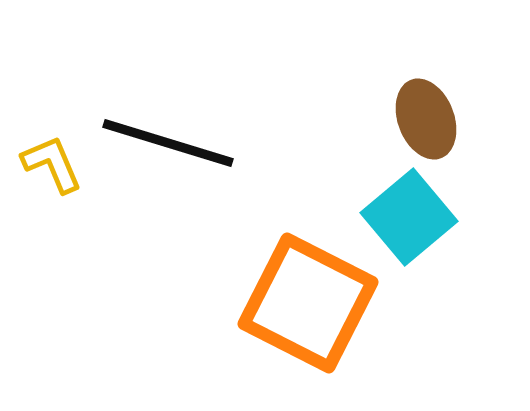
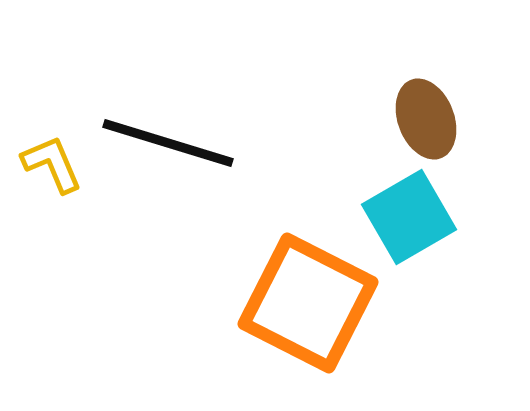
cyan square: rotated 10 degrees clockwise
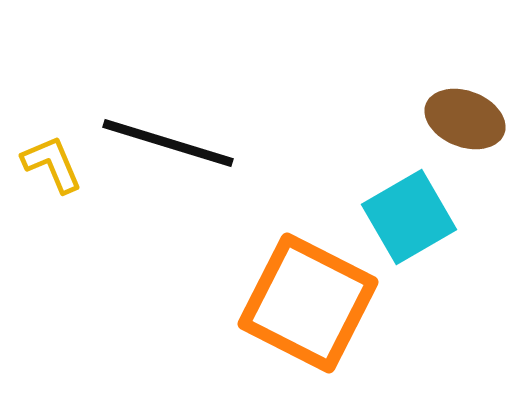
brown ellipse: moved 39 px right; rotated 48 degrees counterclockwise
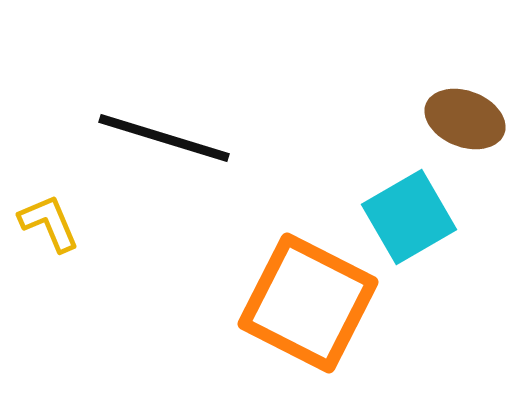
black line: moved 4 px left, 5 px up
yellow L-shape: moved 3 px left, 59 px down
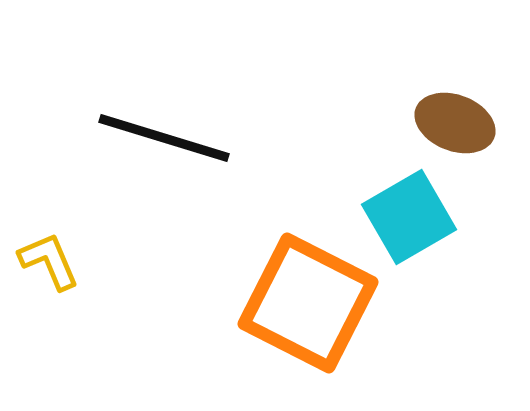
brown ellipse: moved 10 px left, 4 px down
yellow L-shape: moved 38 px down
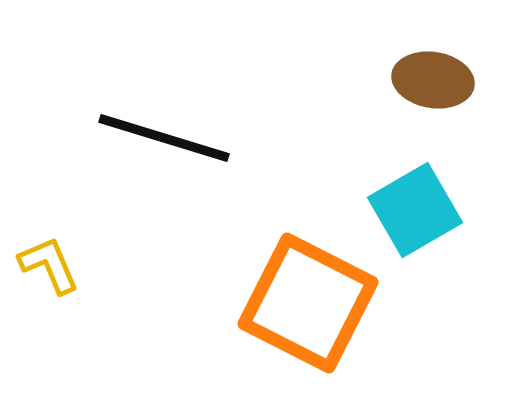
brown ellipse: moved 22 px left, 43 px up; rotated 12 degrees counterclockwise
cyan square: moved 6 px right, 7 px up
yellow L-shape: moved 4 px down
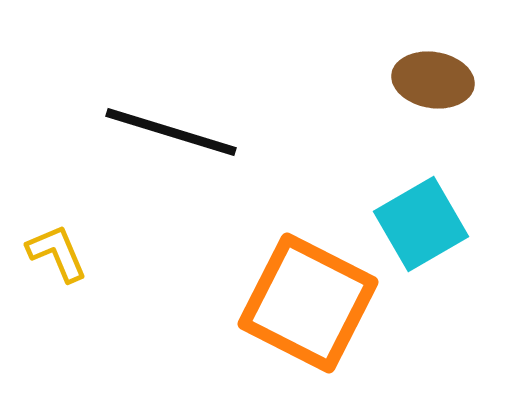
black line: moved 7 px right, 6 px up
cyan square: moved 6 px right, 14 px down
yellow L-shape: moved 8 px right, 12 px up
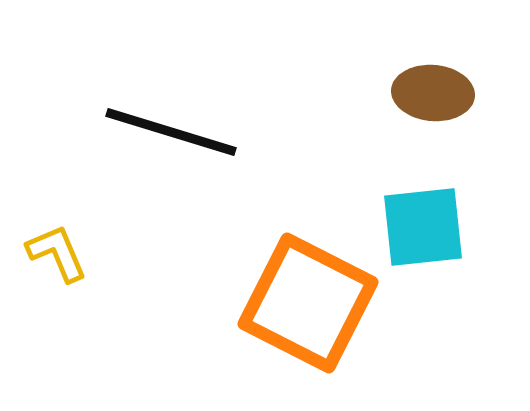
brown ellipse: moved 13 px down; rotated 4 degrees counterclockwise
cyan square: moved 2 px right, 3 px down; rotated 24 degrees clockwise
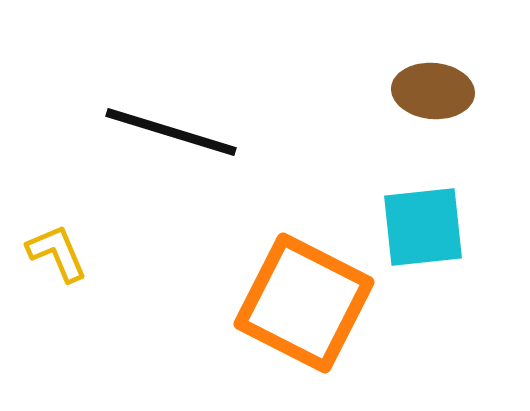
brown ellipse: moved 2 px up
orange square: moved 4 px left
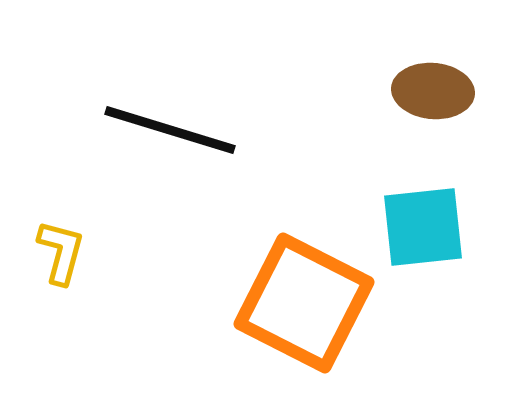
black line: moved 1 px left, 2 px up
yellow L-shape: moved 4 px right, 1 px up; rotated 38 degrees clockwise
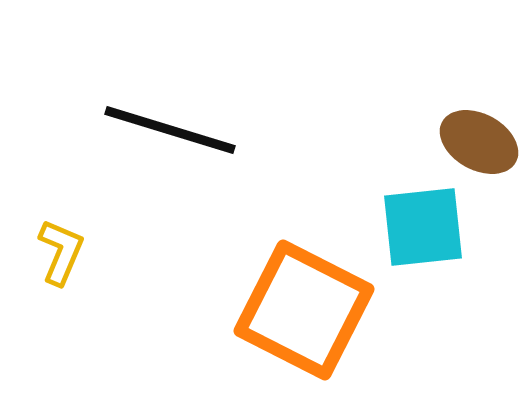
brown ellipse: moved 46 px right, 51 px down; rotated 24 degrees clockwise
yellow L-shape: rotated 8 degrees clockwise
orange square: moved 7 px down
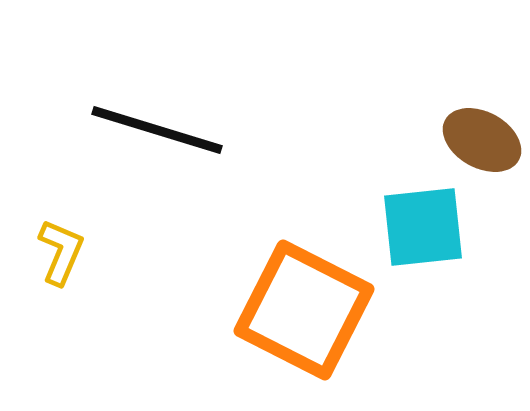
black line: moved 13 px left
brown ellipse: moved 3 px right, 2 px up
